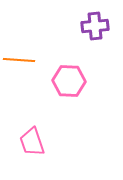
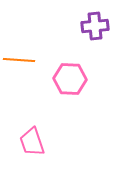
pink hexagon: moved 1 px right, 2 px up
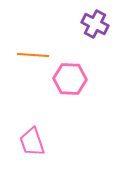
purple cross: moved 2 px up; rotated 32 degrees clockwise
orange line: moved 14 px right, 5 px up
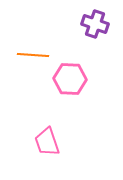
purple cross: rotated 8 degrees counterclockwise
pink trapezoid: moved 15 px right
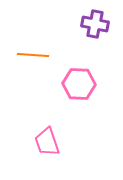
purple cross: rotated 8 degrees counterclockwise
pink hexagon: moved 9 px right, 5 px down
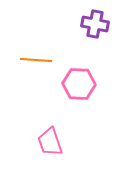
orange line: moved 3 px right, 5 px down
pink trapezoid: moved 3 px right
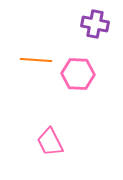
pink hexagon: moved 1 px left, 10 px up
pink trapezoid: rotated 8 degrees counterclockwise
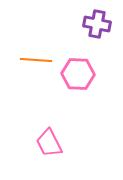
purple cross: moved 2 px right
pink trapezoid: moved 1 px left, 1 px down
